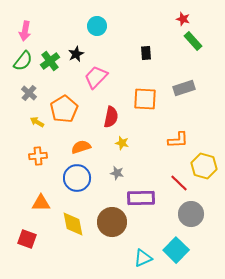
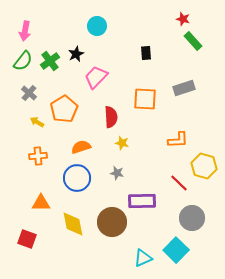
red semicircle: rotated 15 degrees counterclockwise
purple rectangle: moved 1 px right, 3 px down
gray circle: moved 1 px right, 4 px down
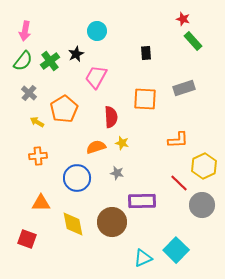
cyan circle: moved 5 px down
pink trapezoid: rotated 15 degrees counterclockwise
orange semicircle: moved 15 px right
yellow hexagon: rotated 20 degrees clockwise
gray circle: moved 10 px right, 13 px up
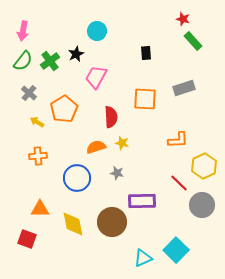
pink arrow: moved 2 px left
orange triangle: moved 1 px left, 6 px down
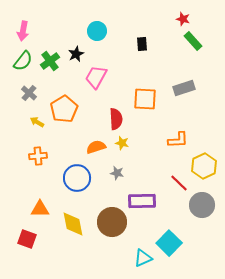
black rectangle: moved 4 px left, 9 px up
red semicircle: moved 5 px right, 2 px down
cyan square: moved 7 px left, 7 px up
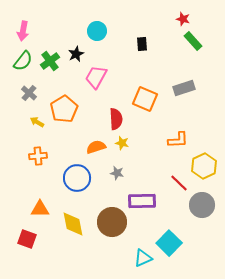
orange square: rotated 20 degrees clockwise
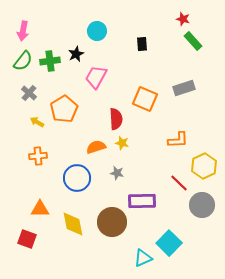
green cross: rotated 30 degrees clockwise
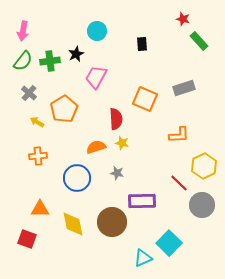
green rectangle: moved 6 px right
orange L-shape: moved 1 px right, 5 px up
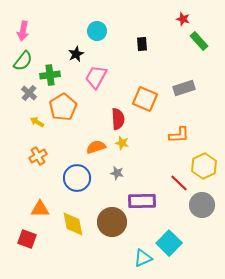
green cross: moved 14 px down
orange pentagon: moved 1 px left, 2 px up
red semicircle: moved 2 px right
orange cross: rotated 24 degrees counterclockwise
